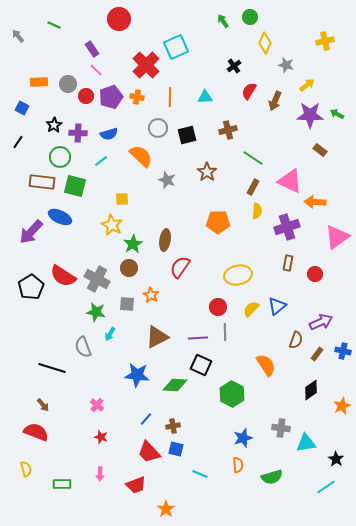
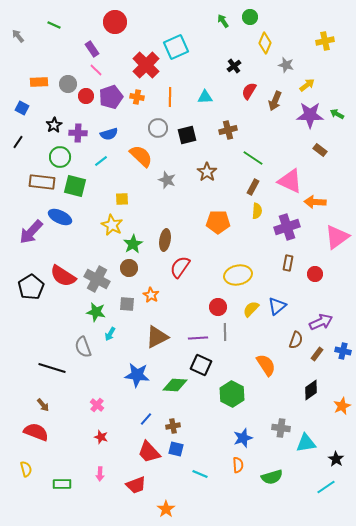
red circle at (119, 19): moved 4 px left, 3 px down
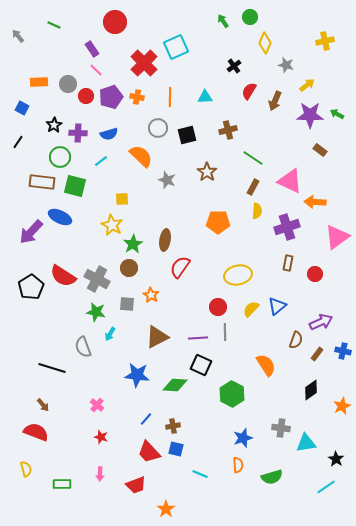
red cross at (146, 65): moved 2 px left, 2 px up
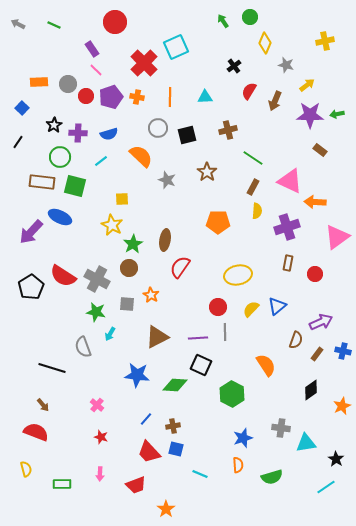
gray arrow at (18, 36): moved 12 px up; rotated 24 degrees counterclockwise
blue square at (22, 108): rotated 16 degrees clockwise
green arrow at (337, 114): rotated 40 degrees counterclockwise
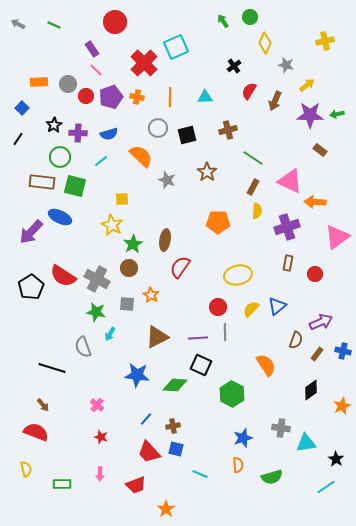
black line at (18, 142): moved 3 px up
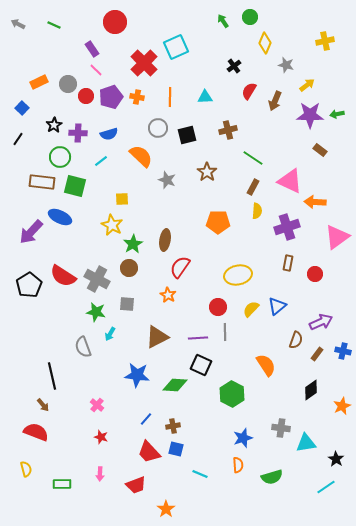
orange rectangle at (39, 82): rotated 24 degrees counterclockwise
black pentagon at (31, 287): moved 2 px left, 2 px up
orange star at (151, 295): moved 17 px right
black line at (52, 368): moved 8 px down; rotated 60 degrees clockwise
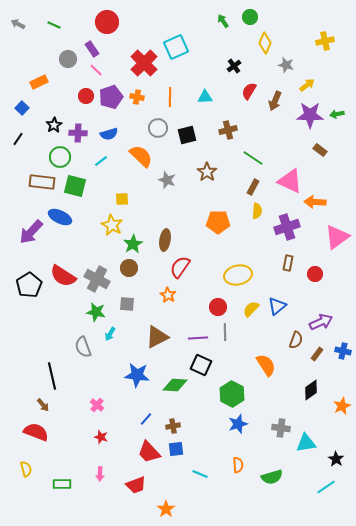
red circle at (115, 22): moved 8 px left
gray circle at (68, 84): moved 25 px up
blue star at (243, 438): moved 5 px left, 14 px up
blue square at (176, 449): rotated 21 degrees counterclockwise
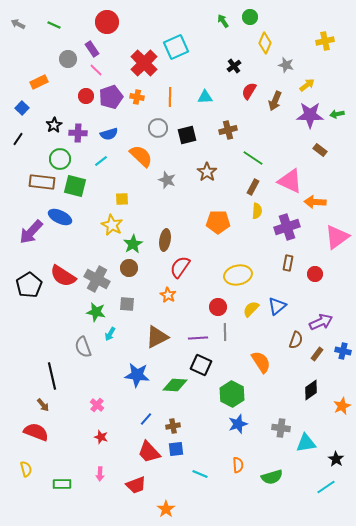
green circle at (60, 157): moved 2 px down
orange semicircle at (266, 365): moved 5 px left, 3 px up
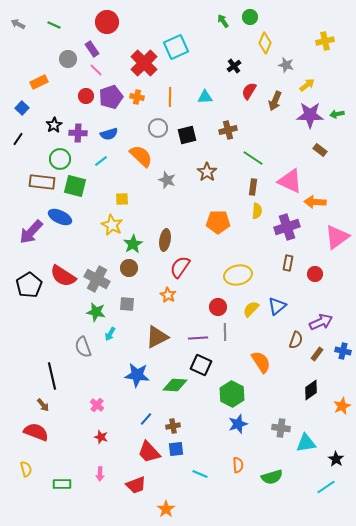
brown rectangle at (253, 187): rotated 21 degrees counterclockwise
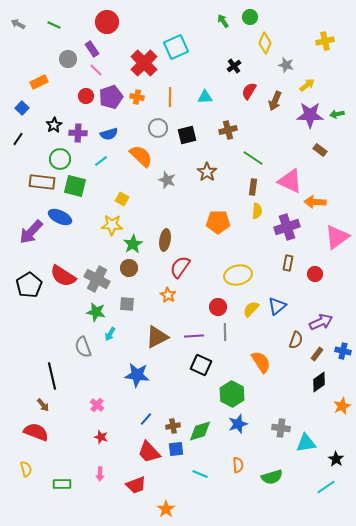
yellow square at (122, 199): rotated 32 degrees clockwise
yellow star at (112, 225): rotated 25 degrees counterclockwise
purple line at (198, 338): moved 4 px left, 2 px up
green diamond at (175, 385): moved 25 px right, 46 px down; rotated 20 degrees counterclockwise
black diamond at (311, 390): moved 8 px right, 8 px up
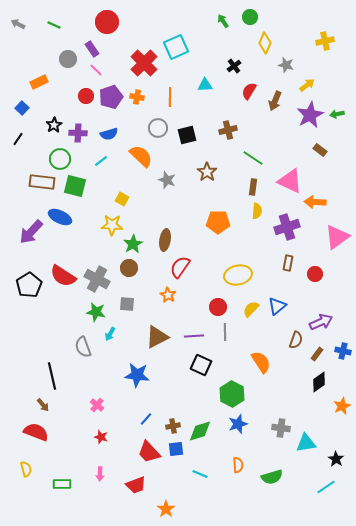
cyan triangle at (205, 97): moved 12 px up
purple star at (310, 115): rotated 28 degrees counterclockwise
